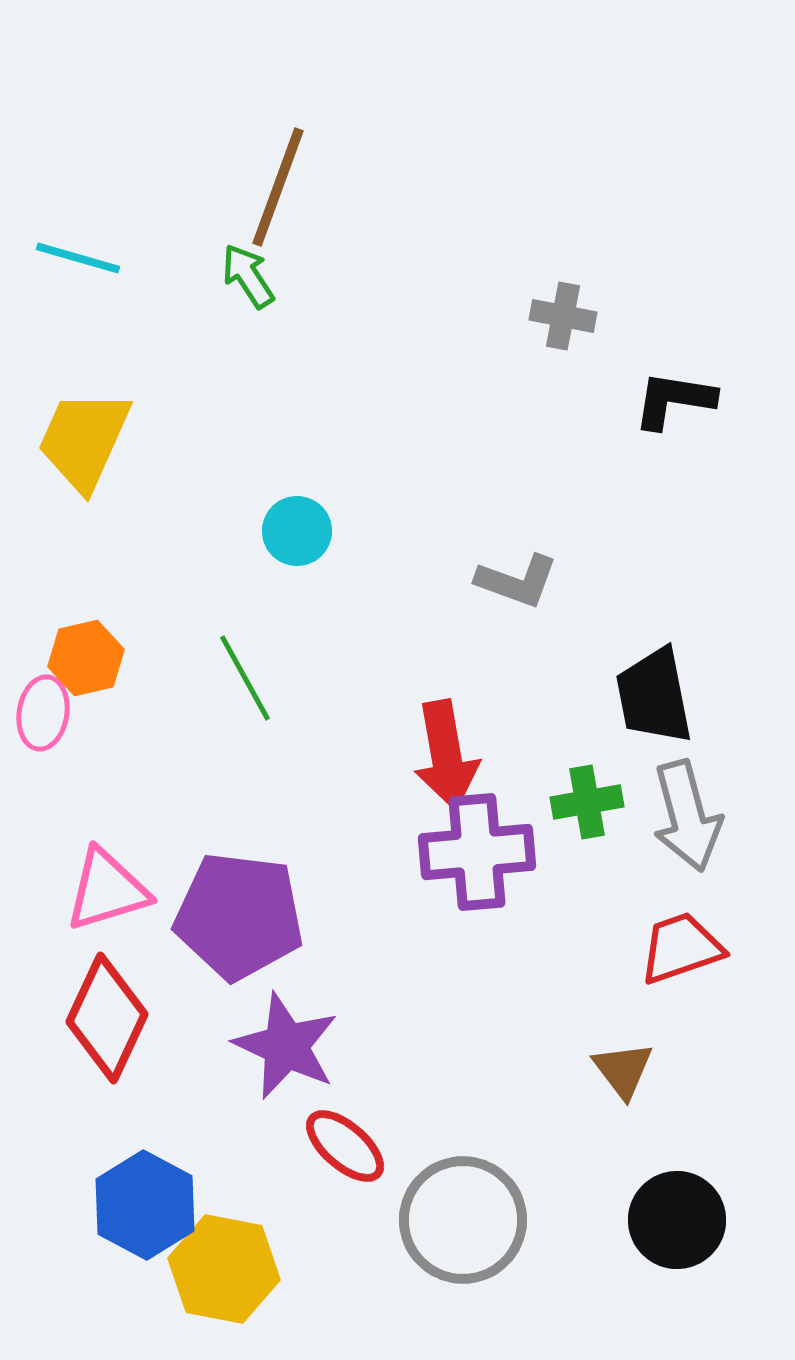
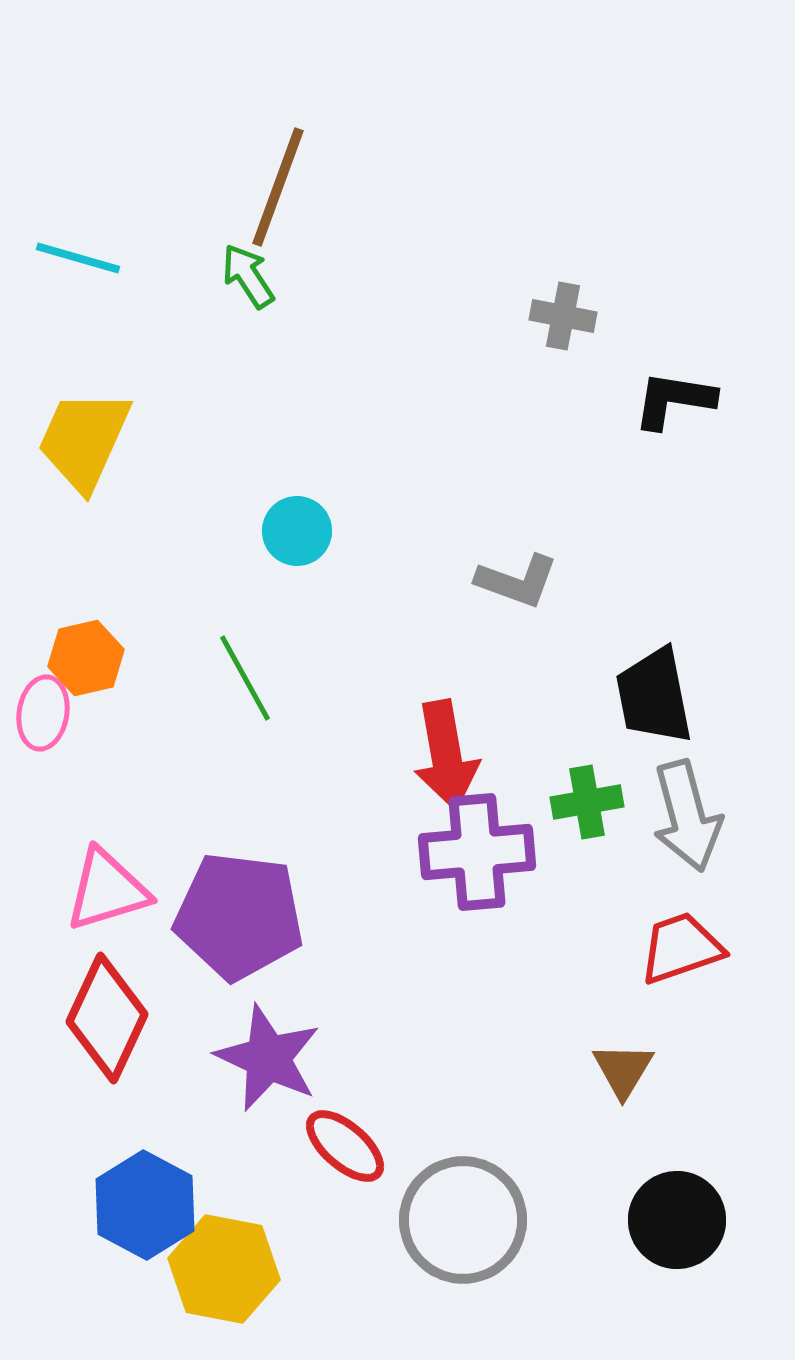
purple star: moved 18 px left, 12 px down
brown triangle: rotated 8 degrees clockwise
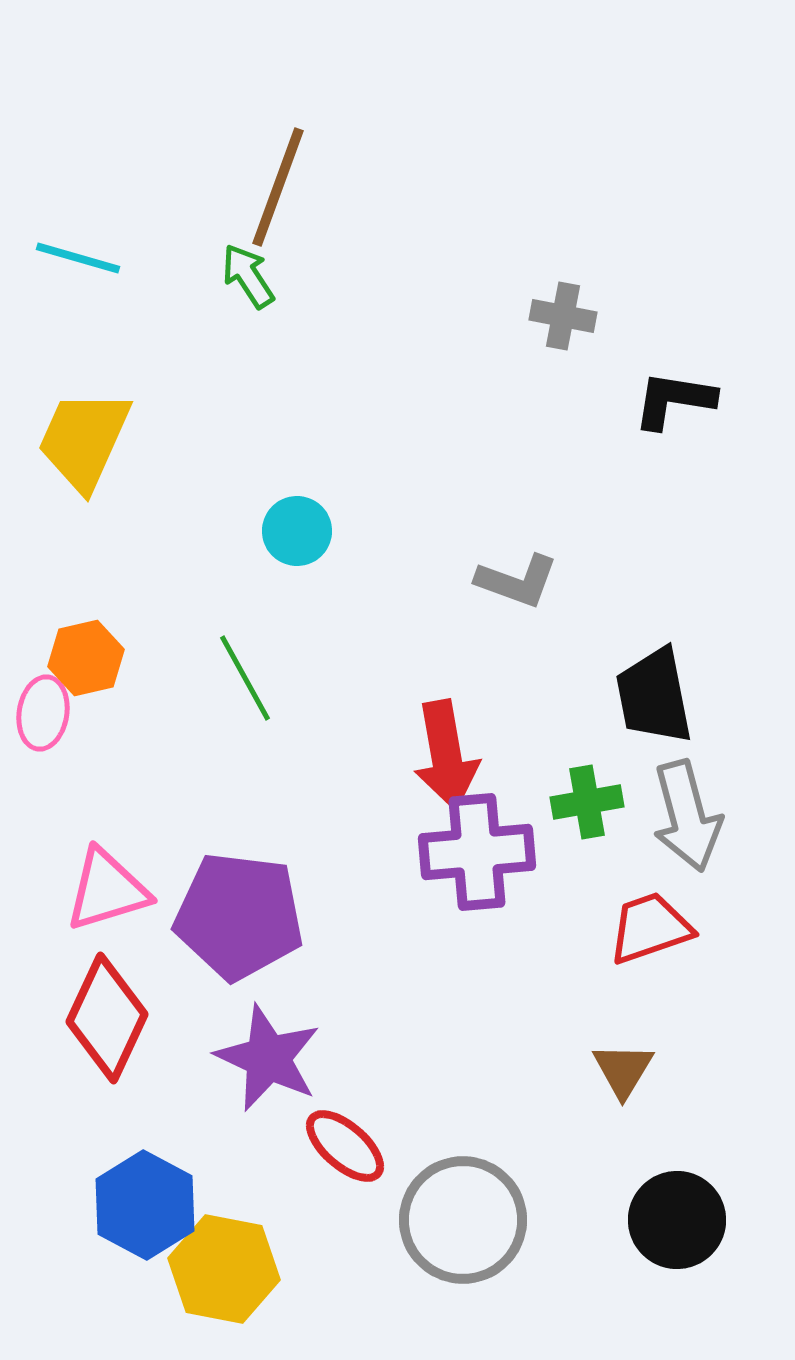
red trapezoid: moved 31 px left, 20 px up
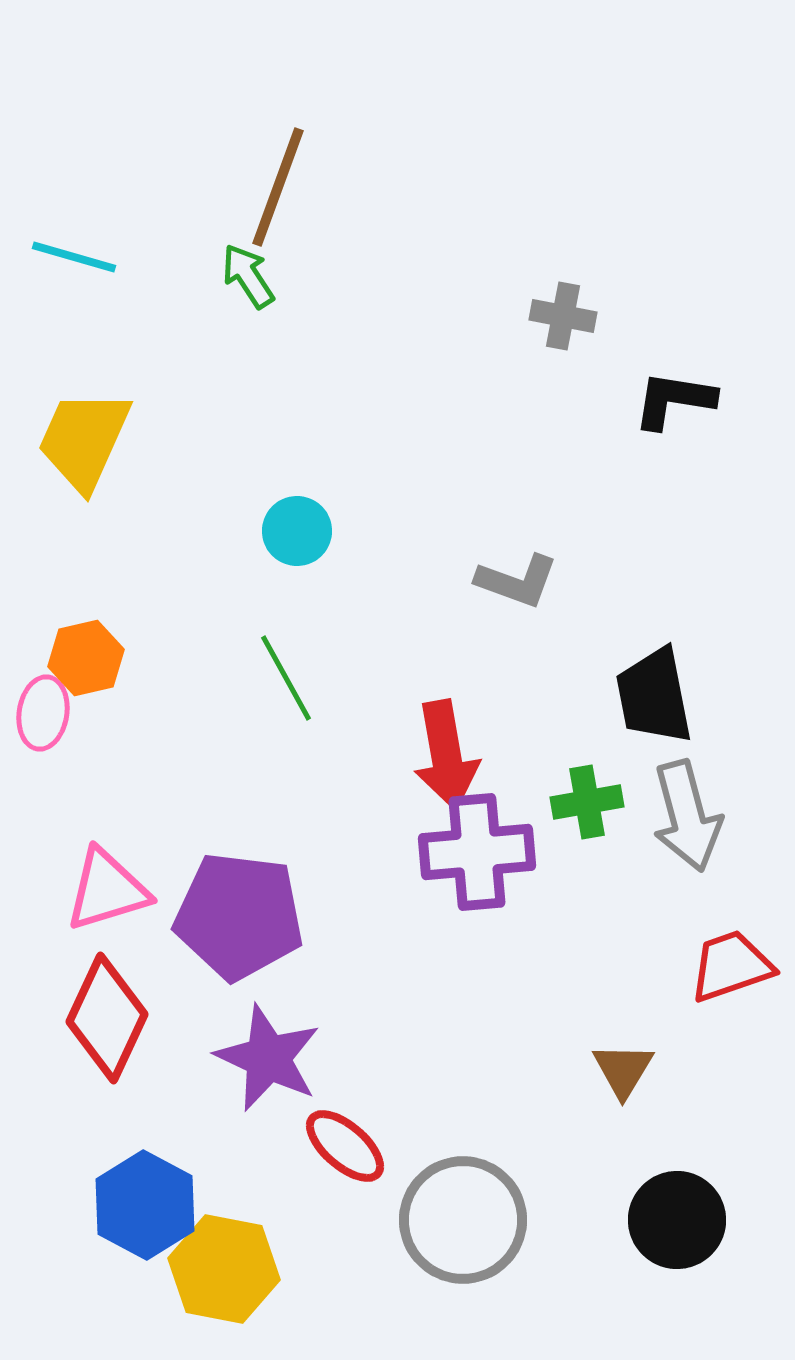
cyan line: moved 4 px left, 1 px up
green line: moved 41 px right
red trapezoid: moved 81 px right, 38 px down
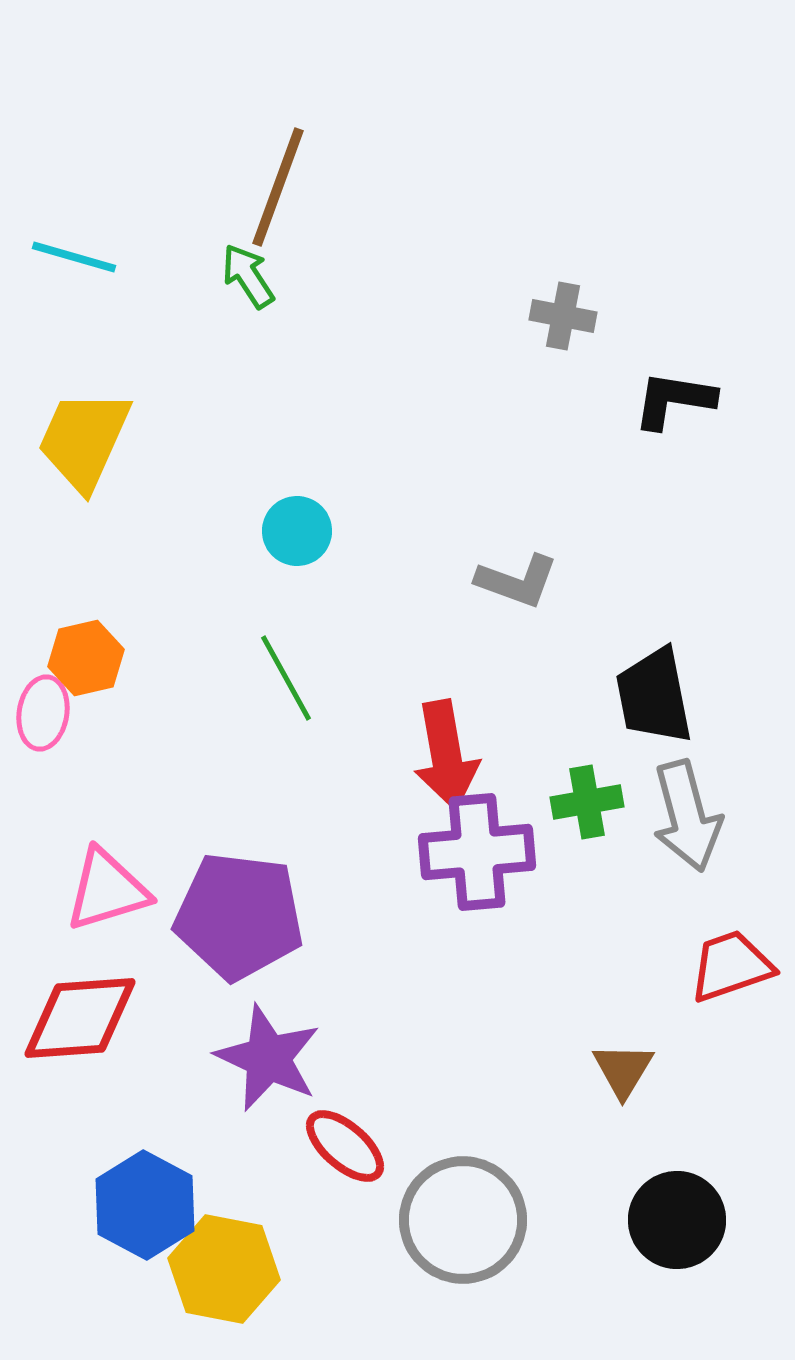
red diamond: moved 27 px left; rotated 61 degrees clockwise
